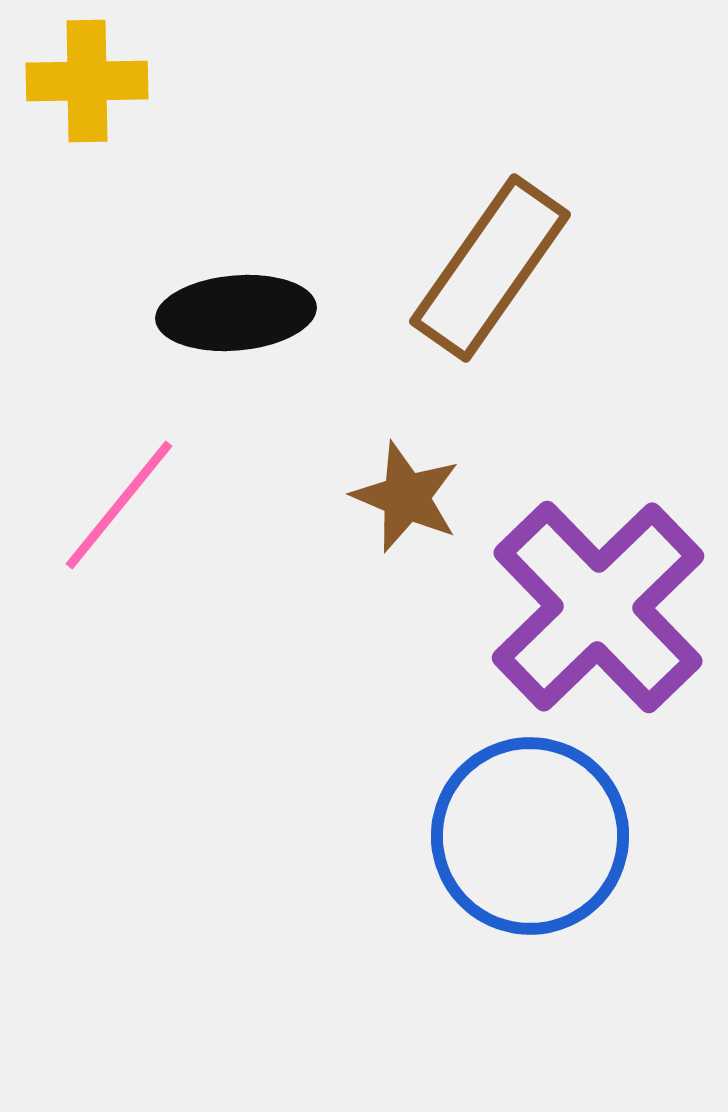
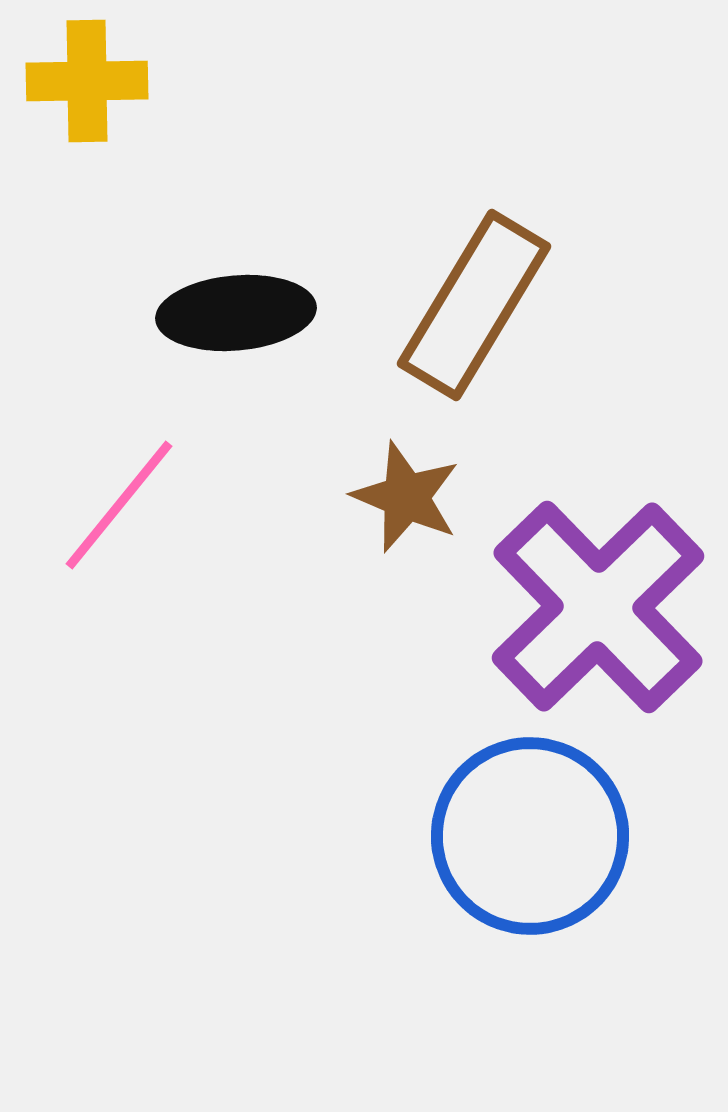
brown rectangle: moved 16 px left, 37 px down; rotated 4 degrees counterclockwise
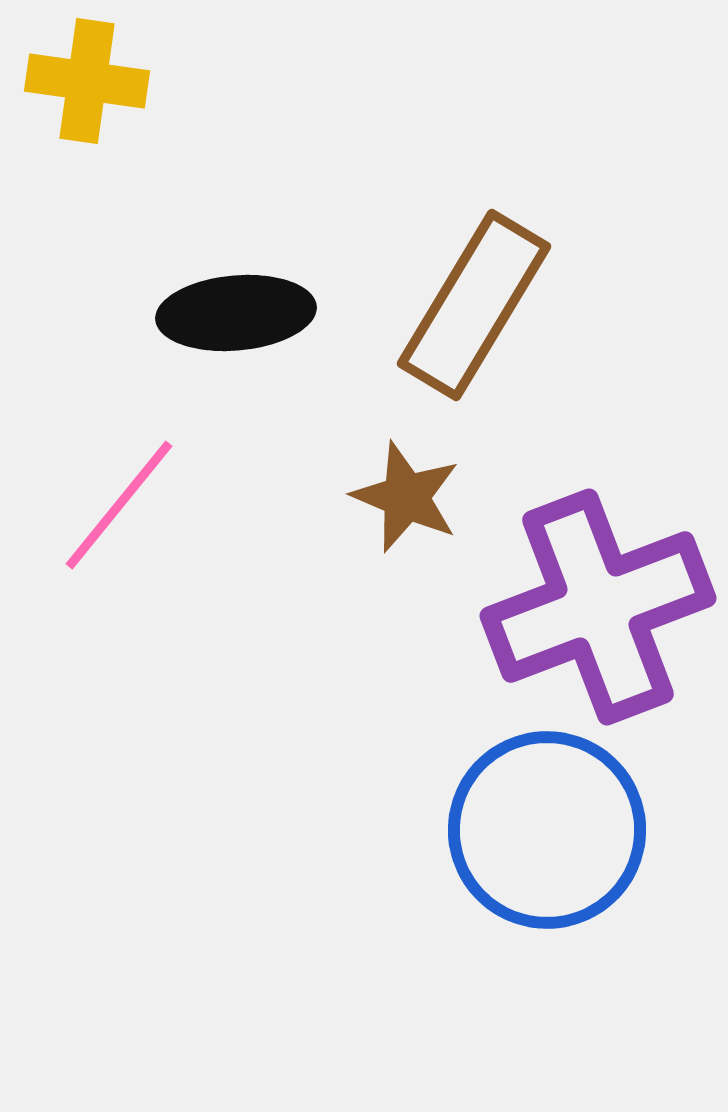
yellow cross: rotated 9 degrees clockwise
purple cross: rotated 23 degrees clockwise
blue circle: moved 17 px right, 6 px up
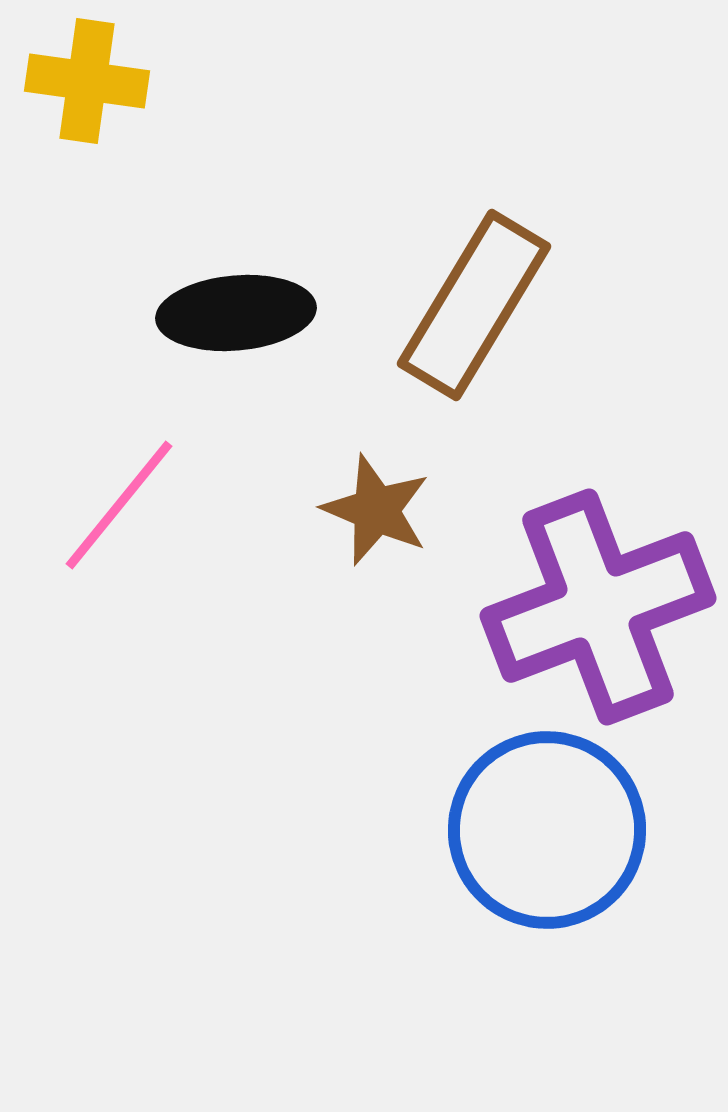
brown star: moved 30 px left, 13 px down
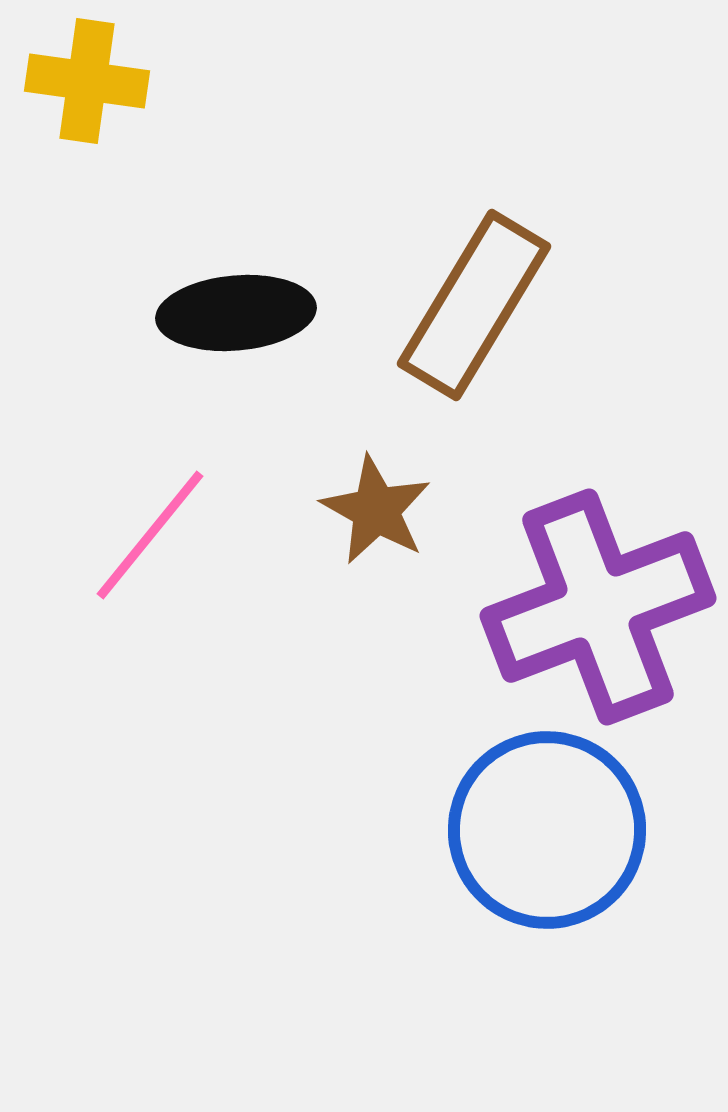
pink line: moved 31 px right, 30 px down
brown star: rotated 6 degrees clockwise
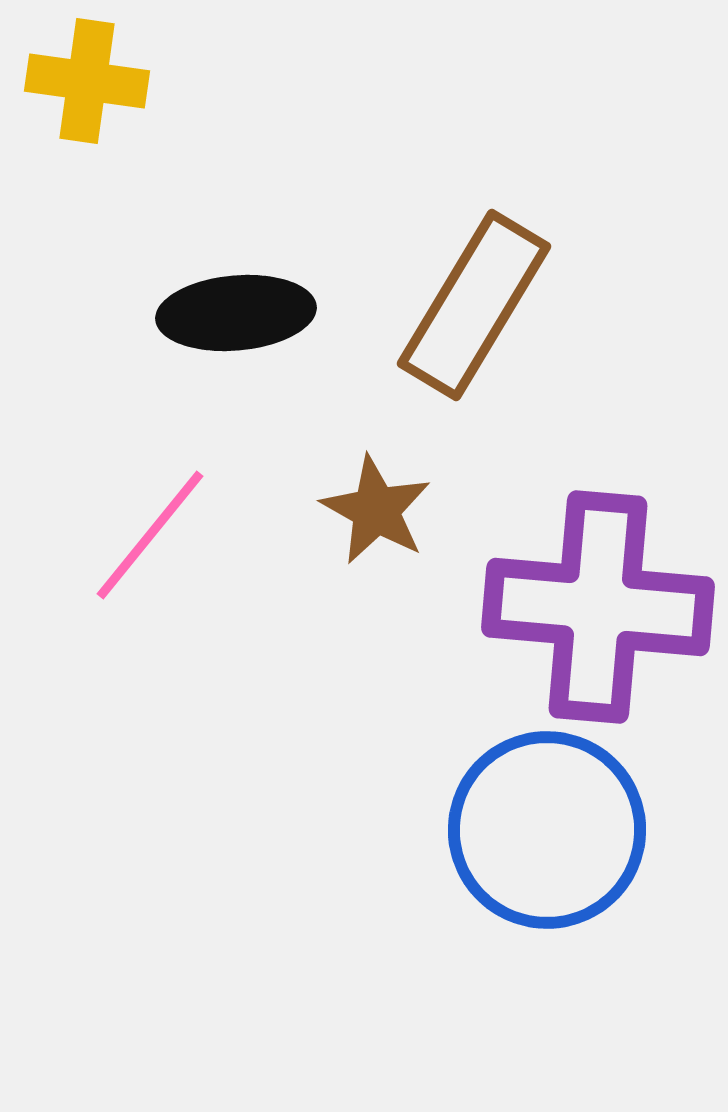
purple cross: rotated 26 degrees clockwise
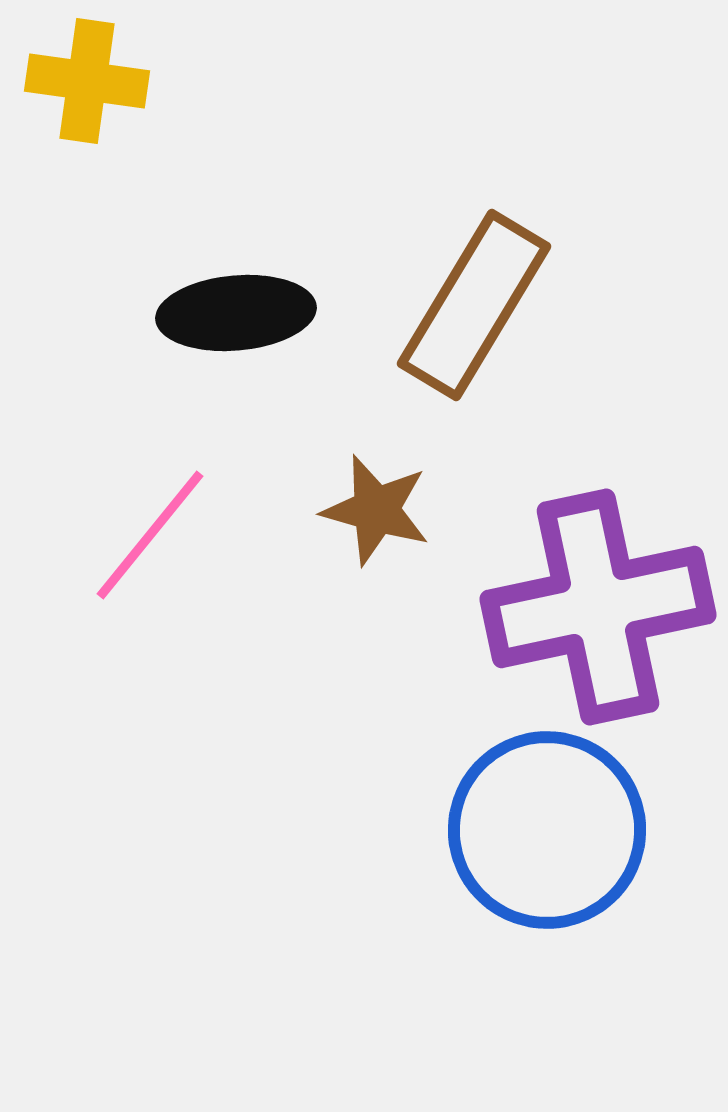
brown star: rotated 13 degrees counterclockwise
purple cross: rotated 17 degrees counterclockwise
